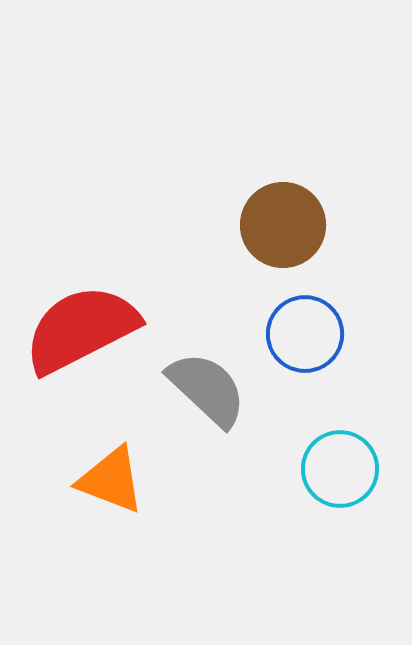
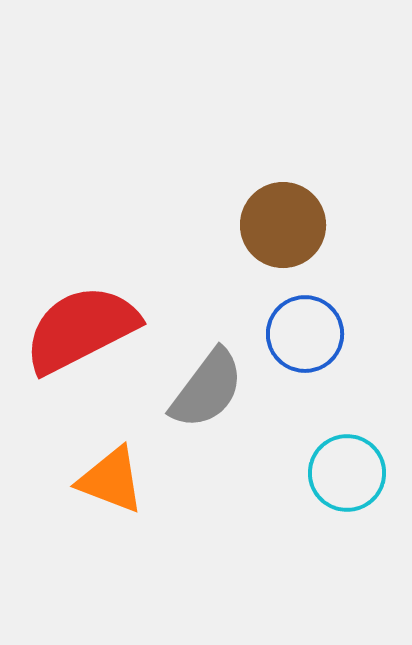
gray semicircle: rotated 84 degrees clockwise
cyan circle: moved 7 px right, 4 px down
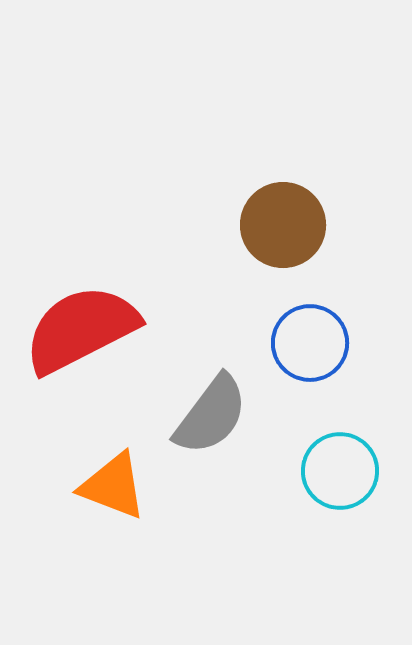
blue circle: moved 5 px right, 9 px down
gray semicircle: moved 4 px right, 26 px down
cyan circle: moved 7 px left, 2 px up
orange triangle: moved 2 px right, 6 px down
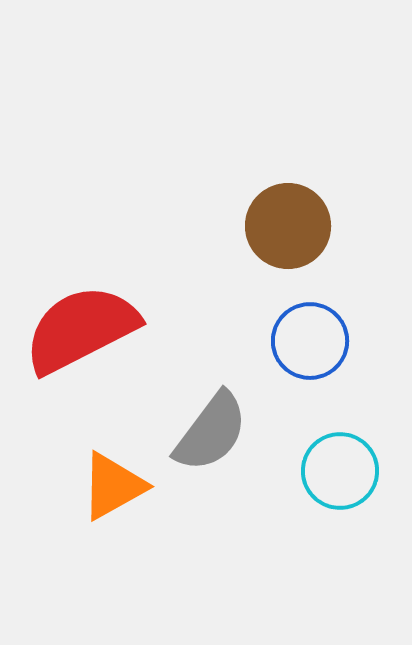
brown circle: moved 5 px right, 1 px down
blue circle: moved 2 px up
gray semicircle: moved 17 px down
orange triangle: rotated 50 degrees counterclockwise
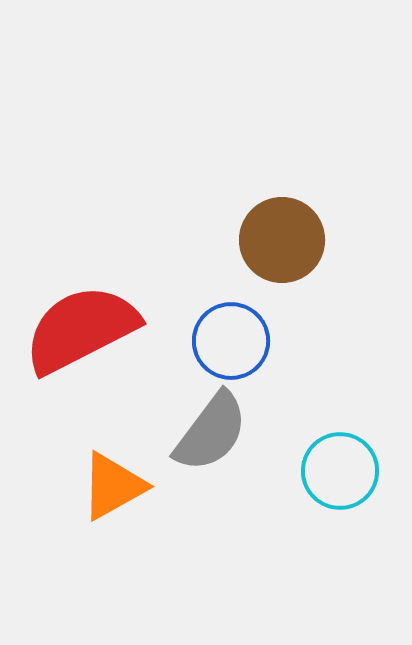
brown circle: moved 6 px left, 14 px down
blue circle: moved 79 px left
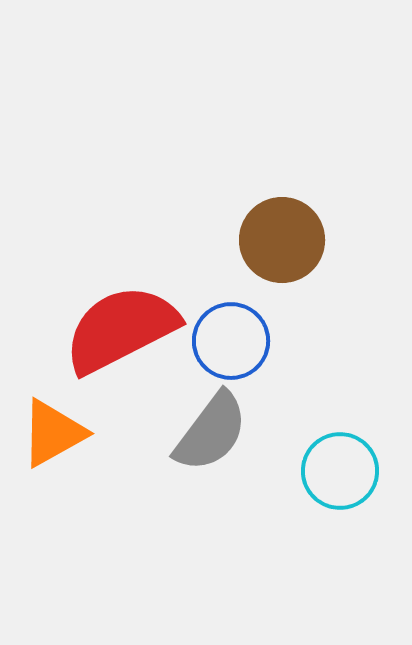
red semicircle: moved 40 px right
orange triangle: moved 60 px left, 53 px up
